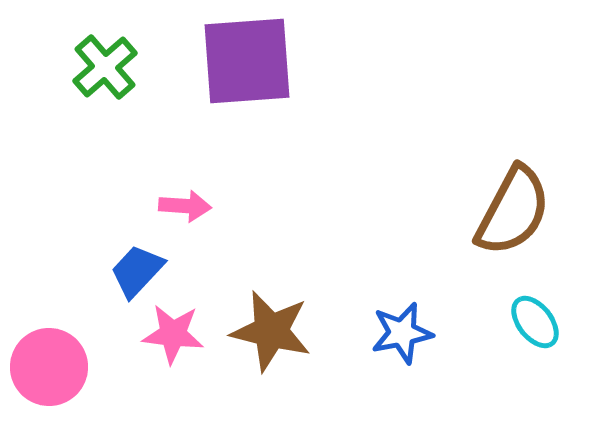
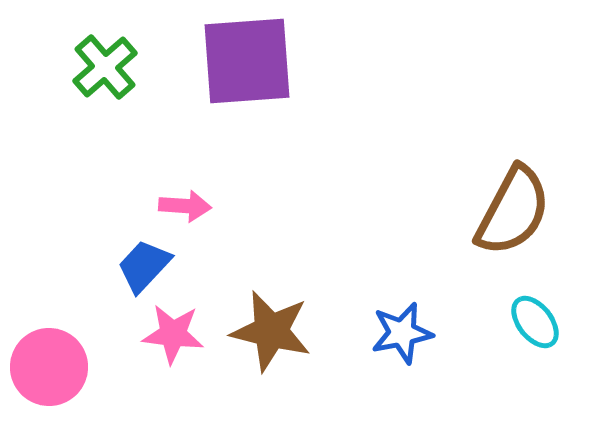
blue trapezoid: moved 7 px right, 5 px up
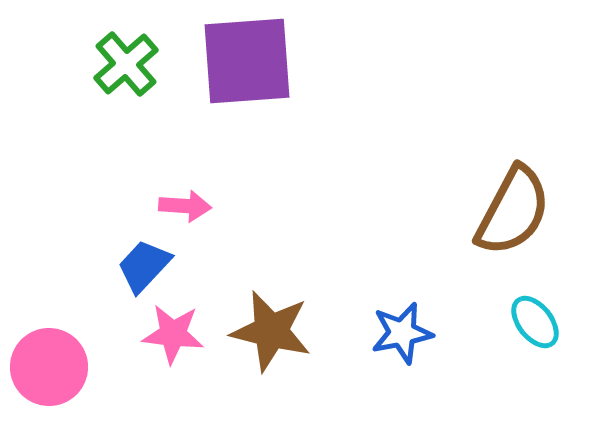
green cross: moved 21 px right, 3 px up
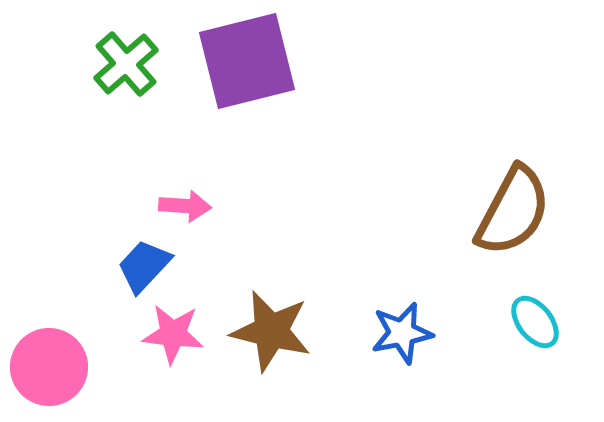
purple square: rotated 10 degrees counterclockwise
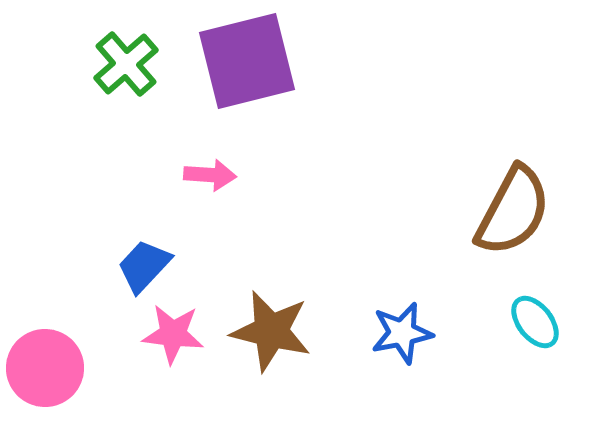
pink arrow: moved 25 px right, 31 px up
pink circle: moved 4 px left, 1 px down
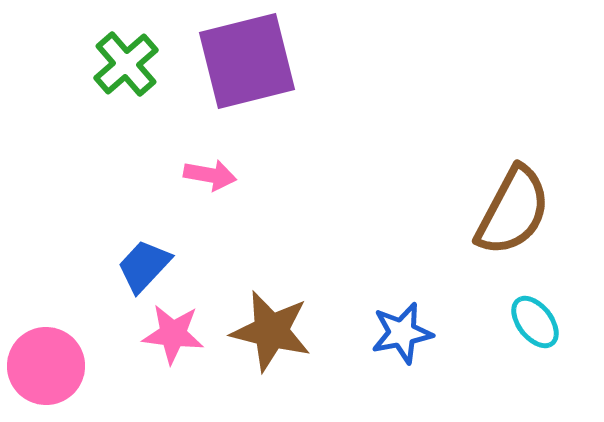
pink arrow: rotated 6 degrees clockwise
pink circle: moved 1 px right, 2 px up
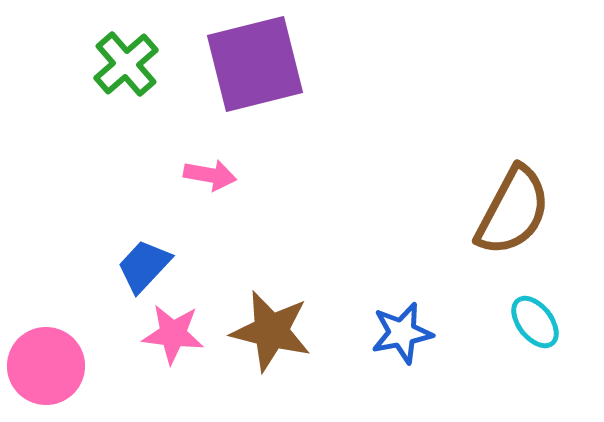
purple square: moved 8 px right, 3 px down
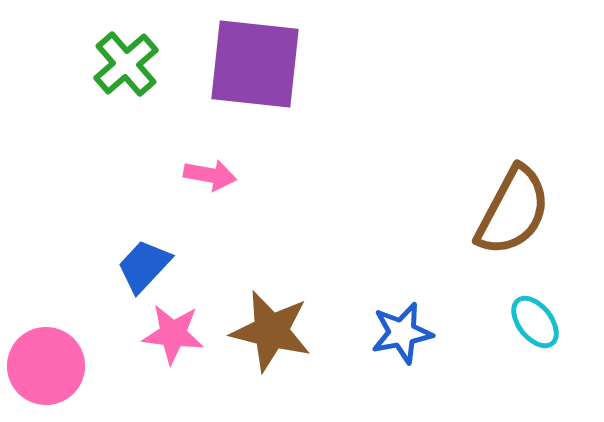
purple square: rotated 20 degrees clockwise
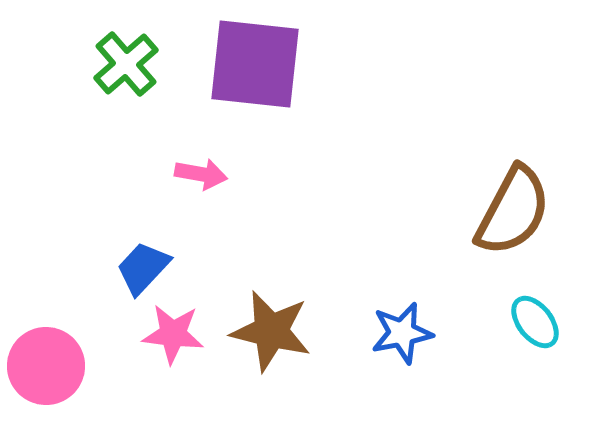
pink arrow: moved 9 px left, 1 px up
blue trapezoid: moved 1 px left, 2 px down
